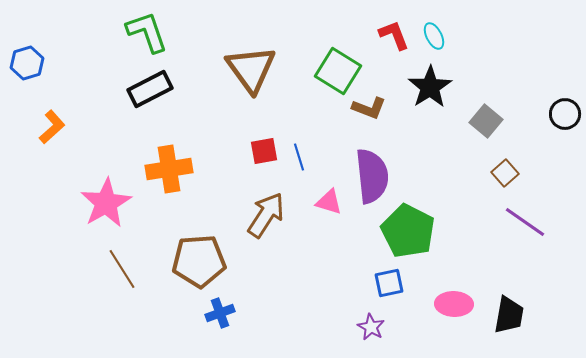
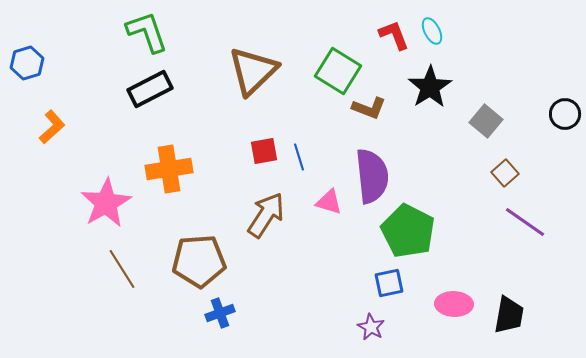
cyan ellipse: moved 2 px left, 5 px up
brown triangle: moved 2 px right, 2 px down; rotated 22 degrees clockwise
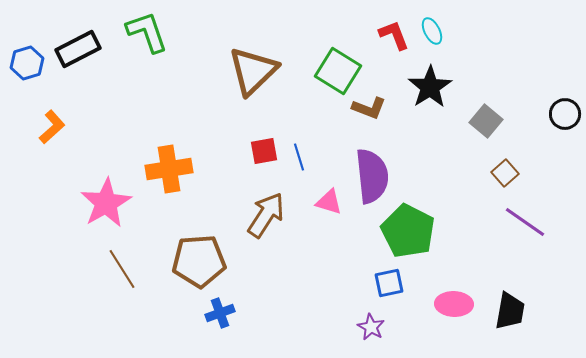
black rectangle: moved 72 px left, 40 px up
black trapezoid: moved 1 px right, 4 px up
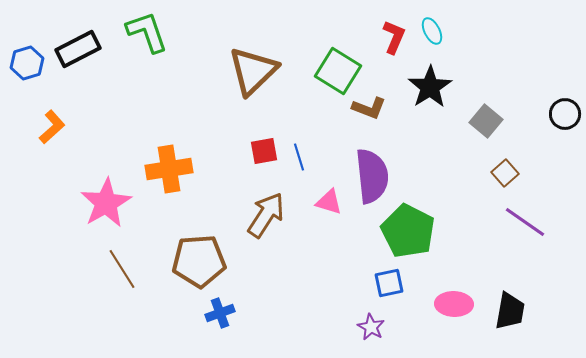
red L-shape: moved 2 px down; rotated 44 degrees clockwise
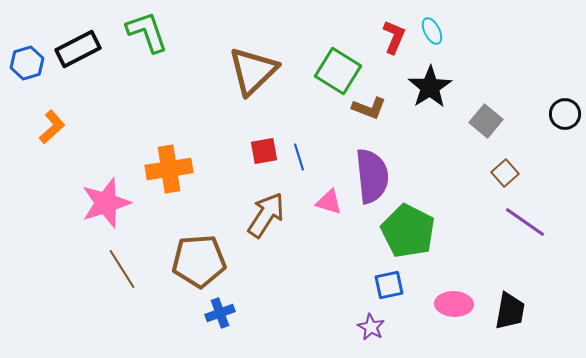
pink star: rotated 12 degrees clockwise
blue square: moved 2 px down
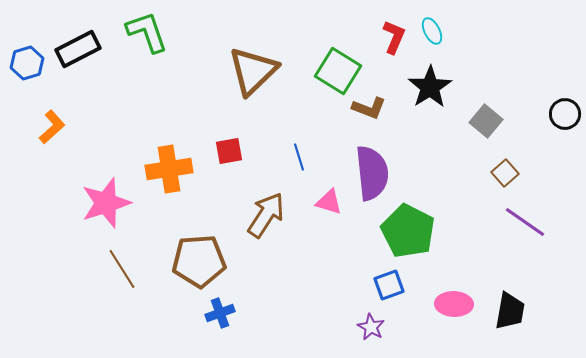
red square: moved 35 px left
purple semicircle: moved 3 px up
blue square: rotated 8 degrees counterclockwise
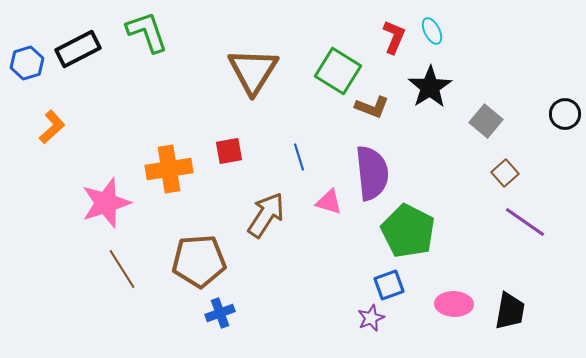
brown triangle: rotated 14 degrees counterclockwise
brown L-shape: moved 3 px right, 1 px up
purple star: moved 9 px up; rotated 20 degrees clockwise
